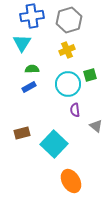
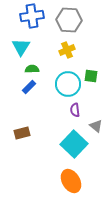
gray hexagon: rotated 20 degrees clockwise
cyan triangle: moved 1 px left, 4 px down
green square: moved 1 px right, 1 px down; rotated 24 degrees clockwise
blue rectangle: rotated 16 degrees counterclockwise
cyan square: moved 20 px right
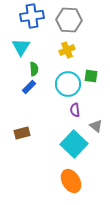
green semicircle: moved 2 px right; rotated 88 degrees clockwise
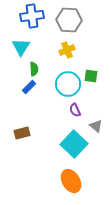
purple semicircle: rotated 16 degrees counterclockwise
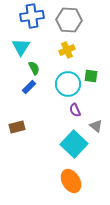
green semicircle: moved 1 px up; rotated 24 degrees counterclockwise
brown rectangle: moved 5 px left, 6 px up
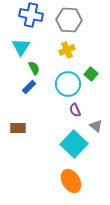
blue cross: moved 1 px left, 1 px up; rotated 20 degrees clockwise
green square: moved 2 px up; rotated 32 degrees clockwise
brown rectangle: moved 1 px right, 1 px down; rotated 14 degrees clockwise
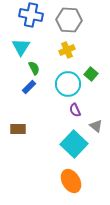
brown rectangle: moved 1 px down
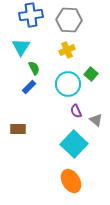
blue cross: rotated 20 degrees counterclockwise
purple semicircle: moved 1 px right, 1 px down
gray triangle: moved 6 px up
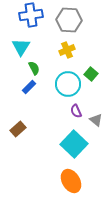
brown rectangle: rotated 42 degrees counterclockwise
